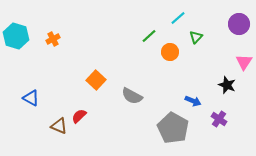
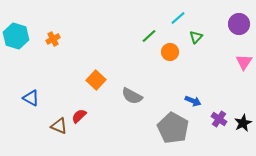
black star: moved 16 px right, 38 px down; rotated 24 degrees clockwise
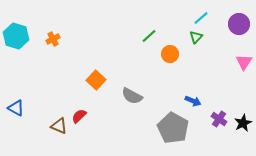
cyan line: moved 23 px right
orange circle: moved 2 px down
blue triangle: moved 15 px left, 10 px down
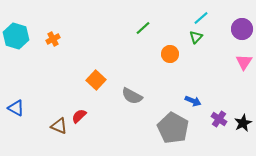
purple circle: moved 3 px right, 5 px down
green line: moved 6 px left, 8 px up
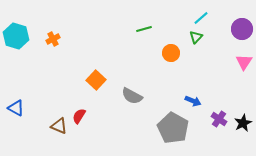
green line: moved 1 px right, 1 px down; rotated 28 degrees clockwise
orange circle: moved 1 px right, 1 px up
red semicircle: rotated 14 degrees counterclockwise
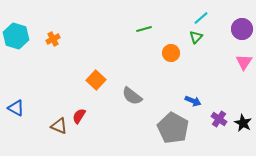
gray semicircle: rotated 10 degrees clockwise
black star: rotated 18 degrees counterclockwise
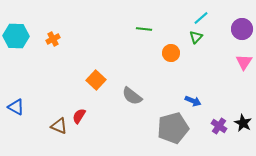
green line: rotated 21 degrees clockwise
cyan hexagon: rotated 15 degrees counterclockwise
blue triangle: moved 1 px up
purple cross: moved 7 px down
gray pentagon: rotated 28 degrees clockwise
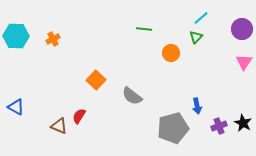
blue arrow: moved 4 px right, 5 px down; rotated 56 degrees clockwise
purple cross: rotated 35 degrees clockwise
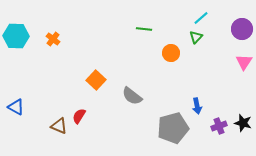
orange cross: rotated 24 degrees counterclockwise
black star: rotated 12 degrees counterclockwise
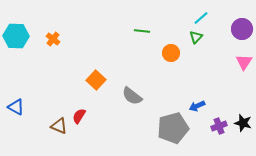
green line: moved 2 px left, 2 px down
blue arrow: rotated 77 degrees clockwise
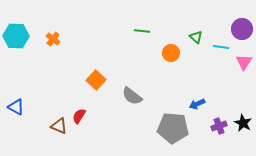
cyan line: moved 20 px right, 29 px down; rotated 49 degrees clockwise
green triangle: rotated 32 degrees counterclockwise
blue arrow: moved 2 px up
black star: rotated 12 degrees clockwise
gray pentagon: rotated 20 degrees clockwise
